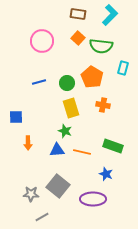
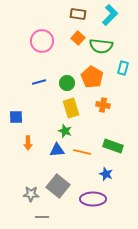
gray line: rotated 32 degrees clockwise
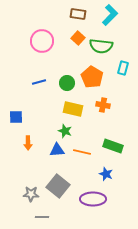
yellow rectangle: moved 2 px right, 1 px down; rotated 60 degrees counterclockwise
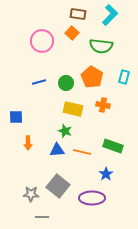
orange square: moved 6 px left, 5 px up
cyan rectangle: moved 1 px right, 9 px down
green circle: moved 1 px left
blue star: rotated 16 degrees clockwise
purple ellipse: moved 1 px left, 1 px up
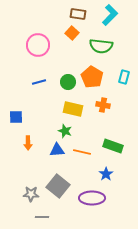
pink circle: moved 4 px left, 4 px down
green circle: moved 2 px right, 1 px up
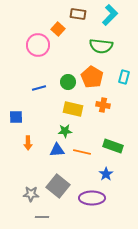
orange square: moved 14 px left, 4 px up
blue line: moved 6 px down
green star: rotated 24 degrees counterclockwise
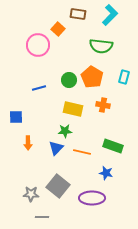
green circle: moved 1 px right, 2 px up
blue triangle: moved 1 px left, 2 px up; rotated 42 degrees counterclockwise
blue star: moved 1 px up; rotated 24 degrees counterclockwise
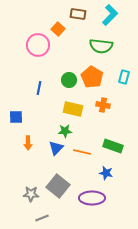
blue line: rotated 64 degrees counterclockwise
gray line: moved 1 px down; rotated 24 degrees counterclockwise
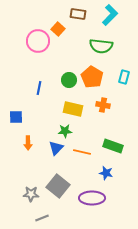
pink circle: moved 4 px up
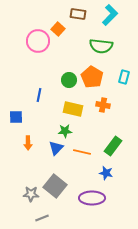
blue line: moved 7 px down
green rectangle: rotated 72 degrees counterclockwise
gray square: moved 3 px left
